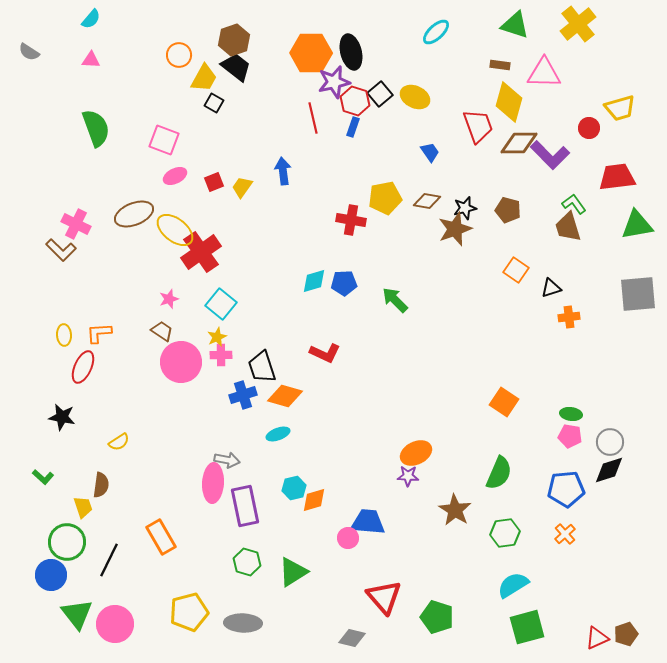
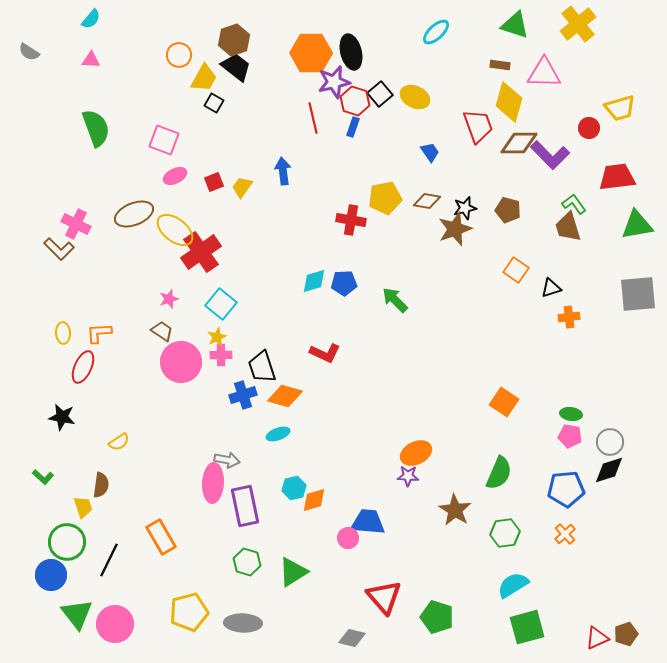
brown L-shape at (61, 250): moved 2 px left, 1 px up
yellow ellipse at (64, 335): moved 1 px left, 2 px up
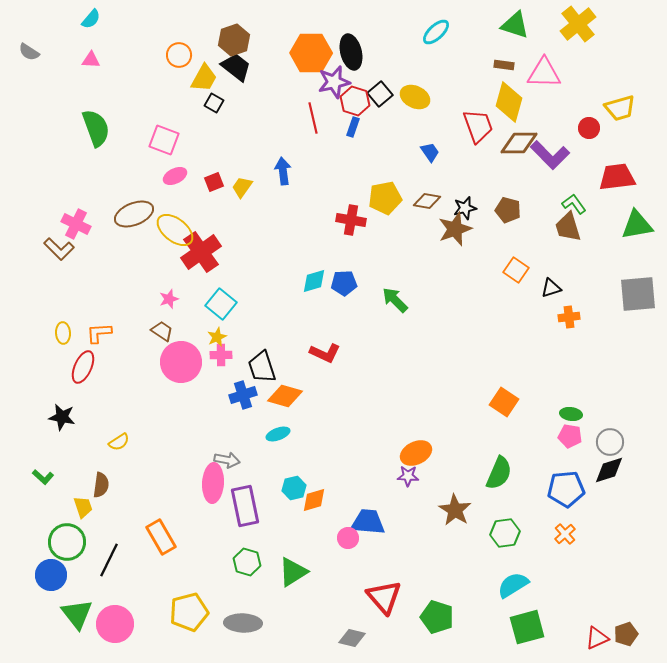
brown rectangle at (500, 65): moved 4 px right
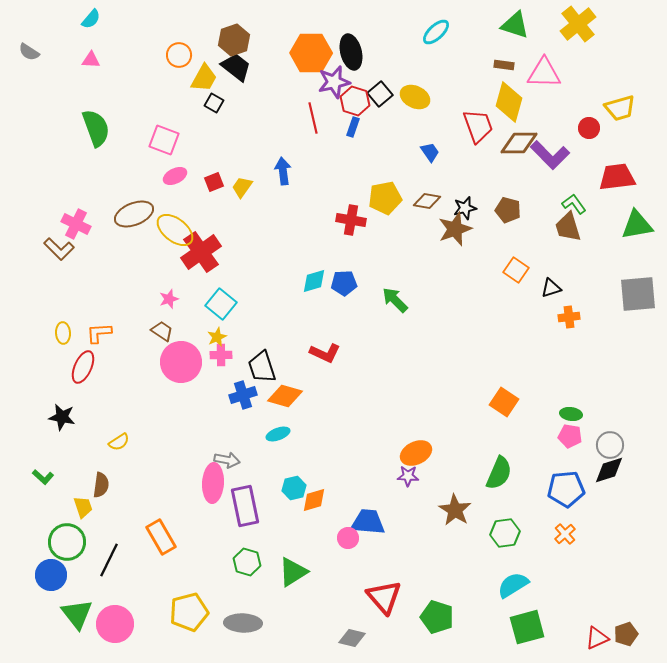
gray circle at (610, 442): moved 3 px down
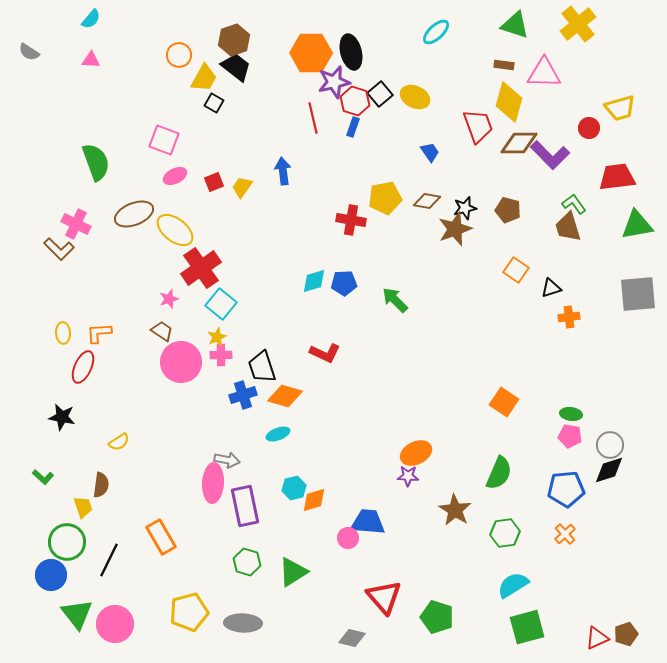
green semicircle at (96, 128): moved 34 px down
red cross at (201, 252): moved 16 px down
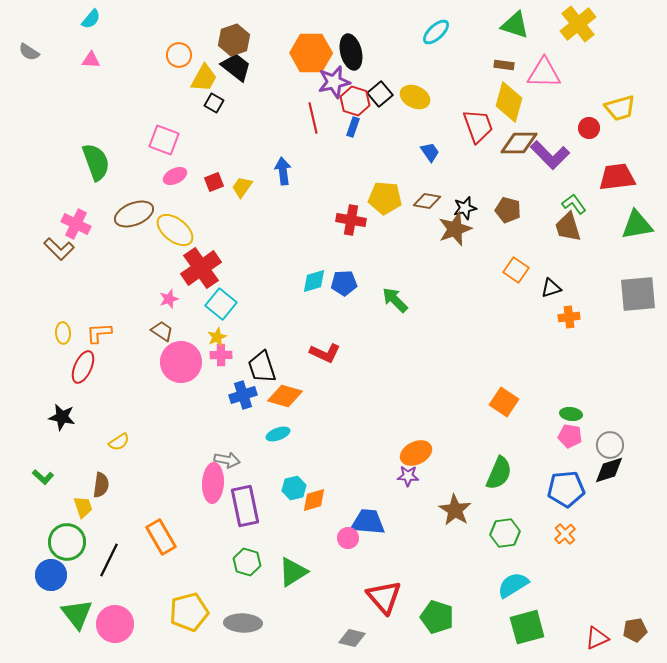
yellow pentagon at (385, 198): rotated 16 degrees clockwise
brown pentagon at (626, 634): moved 9 px right, 4 px up; rotated 10 degrees clockwise
